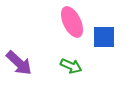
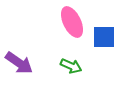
purple arrow: rotated 8 degrees counterclockwise
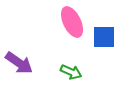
green arrow: moved 6 px down
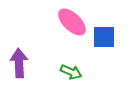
pink ellipse: rotated 20 degrees counterclockwise
purple arrow: rotated 128 degrees counterclockwise
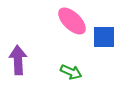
pink ellipse: moved 1 px up
purple arrow: moved 1 px left, 3 px up
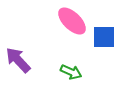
purple arrow: rotated 40 degrees counterclockwise
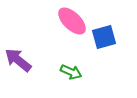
blue square: rotated 15 degrees counterclockwise
purple arrow: rotated 8 degrees counterclockwise
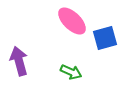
blue square: moved 1 px right, 1 px down
purple arrow: moved 1 px right, 1 px down; rotated 36 degrees clockwise
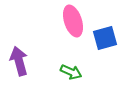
pink ellipse: moved 1 px right; rotated 28 degrees clockwise
